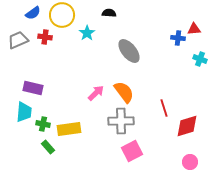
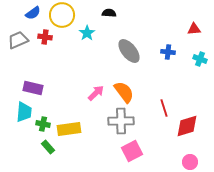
blue cross: moved 10 px left, 14 px down
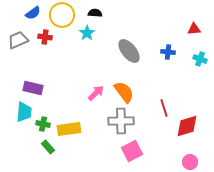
black semicircle: moved 14 px left
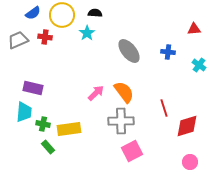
cyan cross: moved 1 px left, 6 px down; rotated 16 degrees clockwise
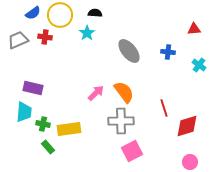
yellow circle: moved 2 px left
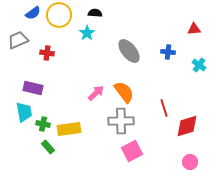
yellow circle: moved 1 px left
red cross: moved 2 px right, 16 px down
cyan trapezoid: rotated 15 degrees counterclockwise
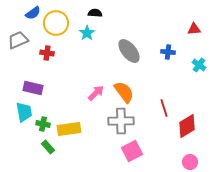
yellow circle: moved 3 px left, 8 px down
red diamond: rotated 15 degrees counterclockwise
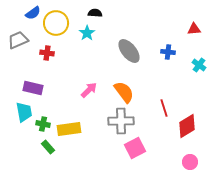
pink arrow: moved 7 px left, 3 px up
pink square: moved 3 px right, 3 px up
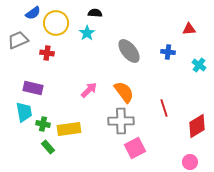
red triangle: moved 5 px left
red diamond: moved 10 px right
